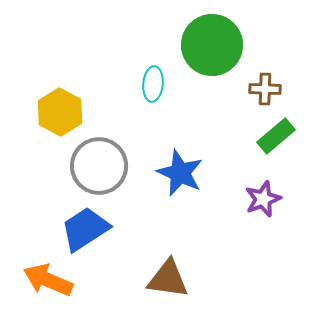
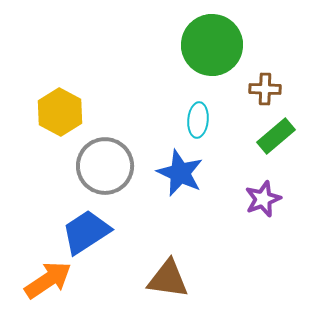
cyan ellipse: moved 45 px right, 36 px down
gray circle: moved 6 px right
blue trapezoid: moved 1 px right, 3 px down
orange arrow: rotated 123 degrees clockwise
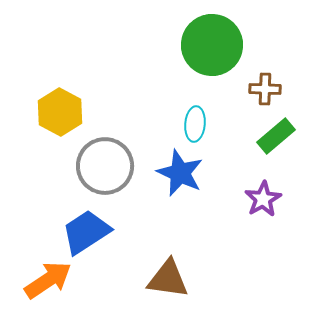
cyan ellipse: moved 3 px left, 4 px down
purple star: rotated 9 degrees counterclockwise
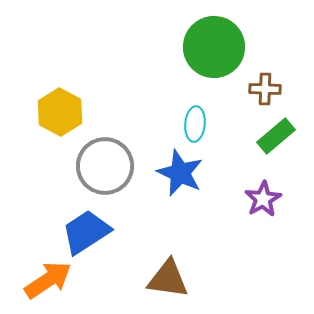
green circle: moved 2 px right, 2 px down
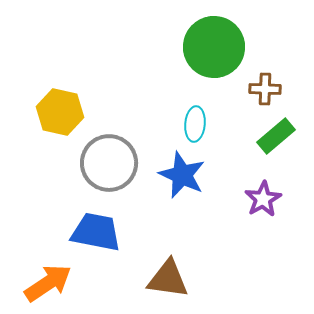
yellow hexagon: rotated 15 degrees counterclockwise
gray circle: moved 4 px right, 3 px up
blue star: moved 2 px right, 2 px down
blue trapezoid: moved 10 px right; rotated 44 degrees clockwise
orange arrow: moved 3 px down
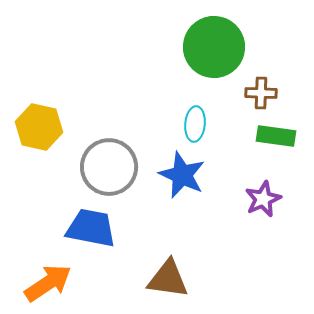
brown cross: moved 4 px left, 4 px down
yellow hexagon: moved 21 px left, 15 px down
green rectangle: rotated 48 degrees clockwise
gray circle: moved 4 px down
purple star: rotated 6 degrees clockwise
blue trapezoid: moved 5 px left, 4 px up
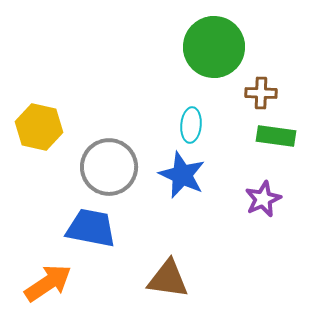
cyan ellipse: moved 4 px left, 1 px down
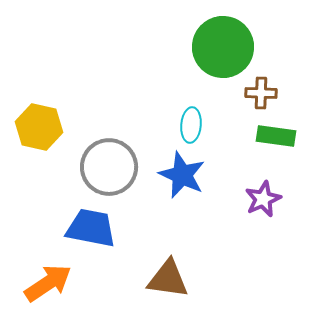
green circle: moved 9 px right
